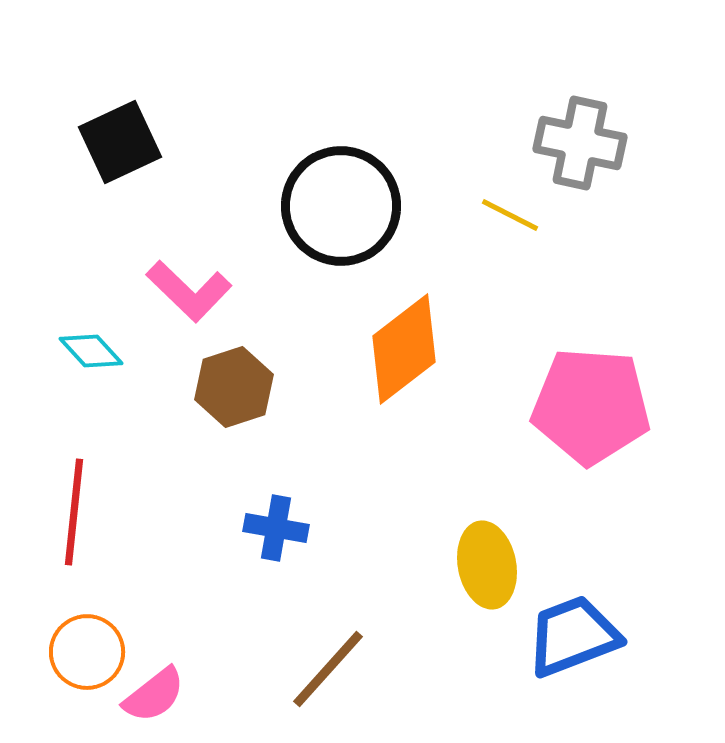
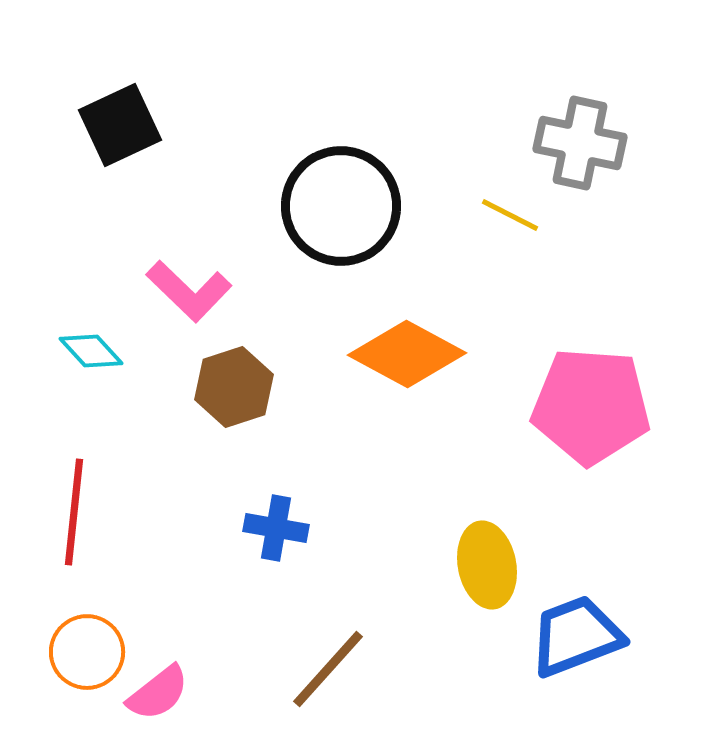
black square: moved 17 px up
orange diamond: moved 3 px right, 5 px down; rotated 66 degrees clockwise
blue trapezoid: moved 3 px right
pink semicircle: moved 4 px right, 2 px up
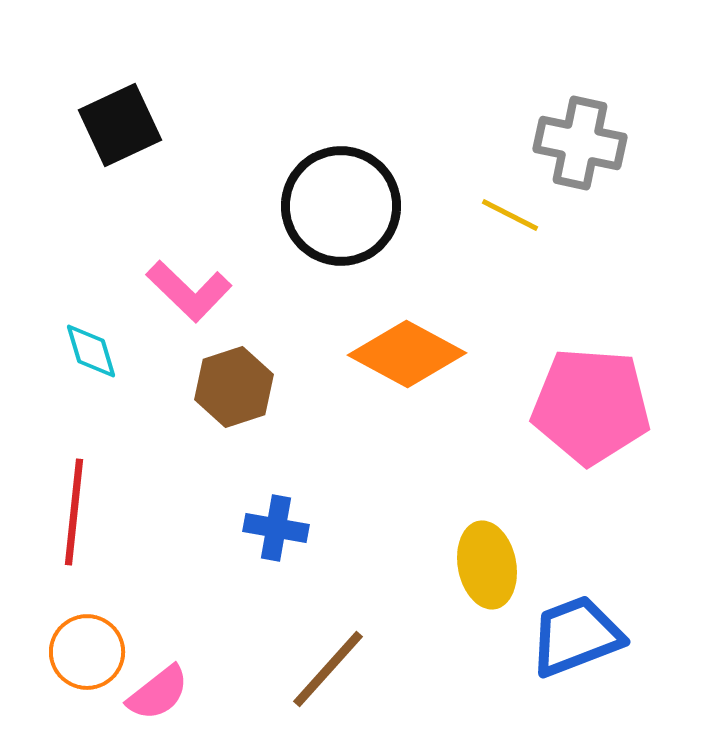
cyan diamond: rotated 26 degrees clockwise
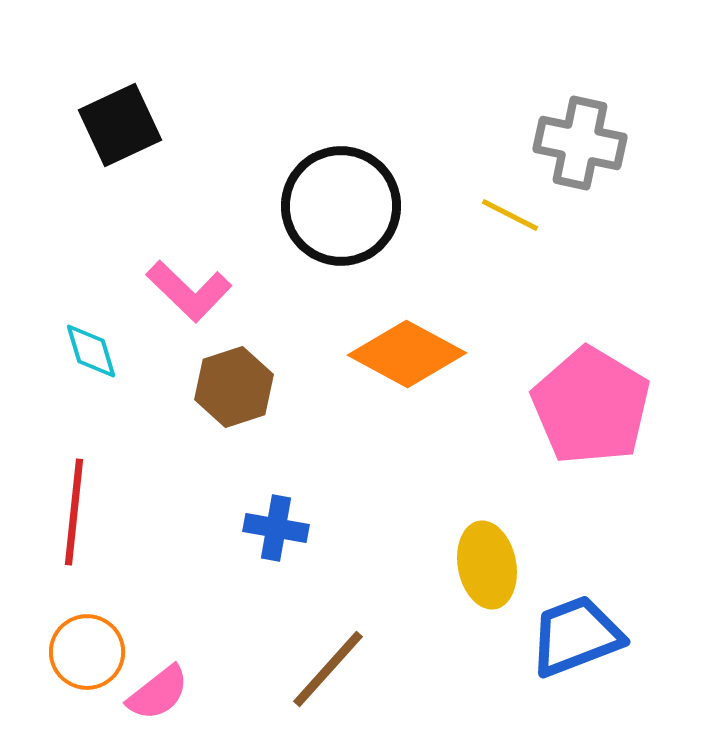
pink pentagon: rotated 27 degrees clockwise
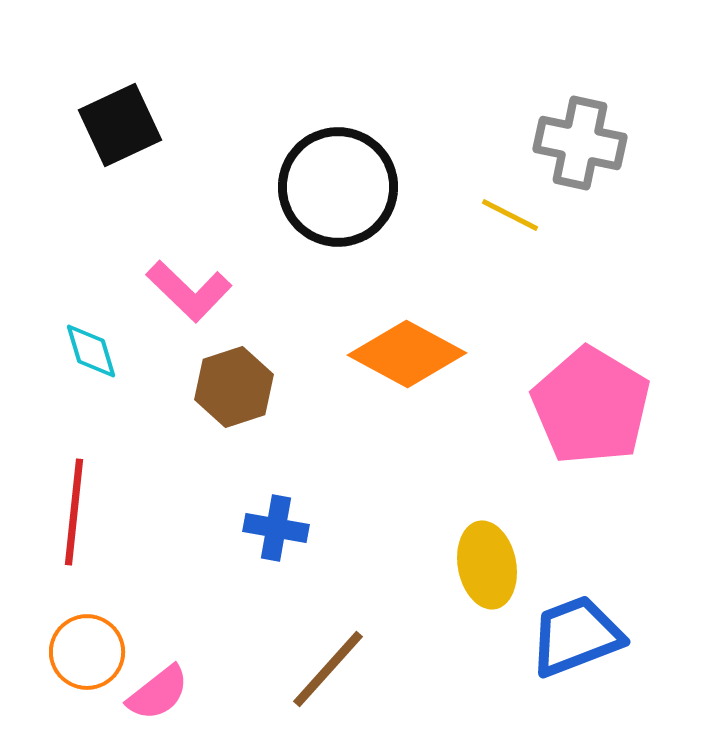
black circle: moved 3 px left, 19 px up
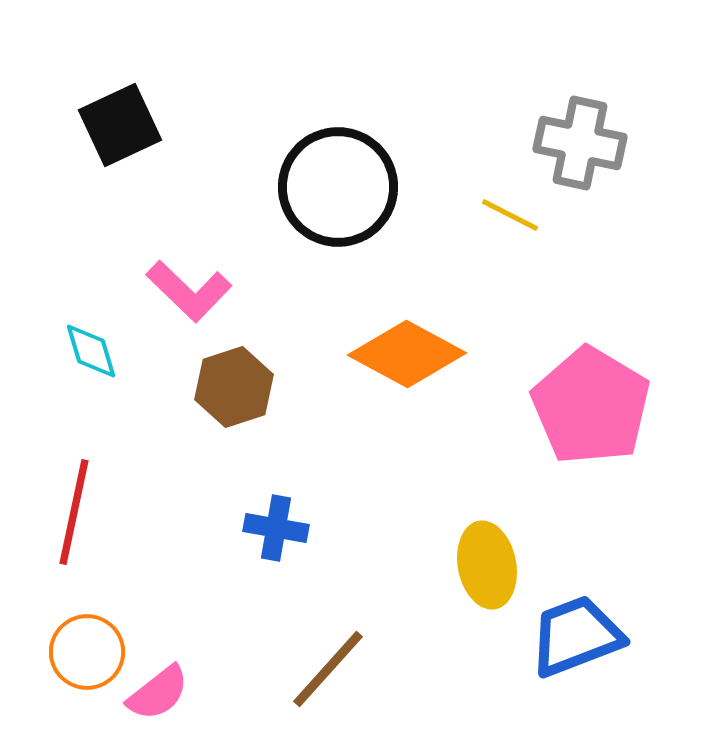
red line: rotated 6 degrees clockwise
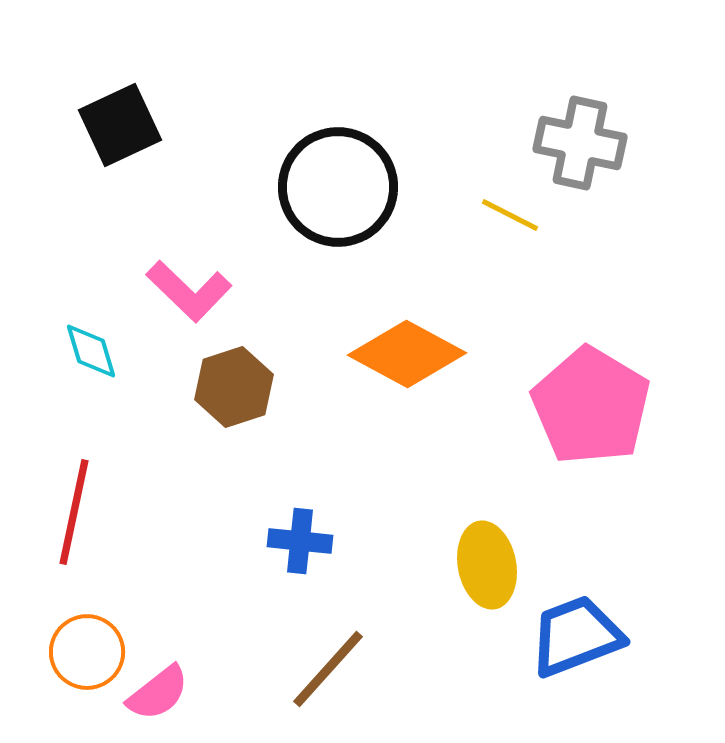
blue cross: moved 24 px right, 13 px down; rotated 4 degrees counterclockwise
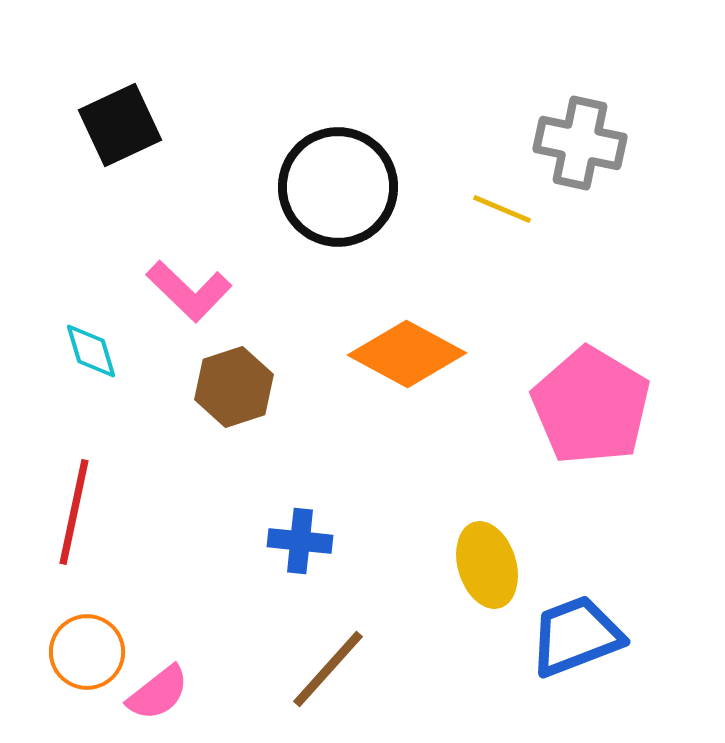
yellow line: moved 8 px left, 6 px up; rotated 4 degrees counterclockwise
yellow ellipse: rotated 6 degrees counterclockwise
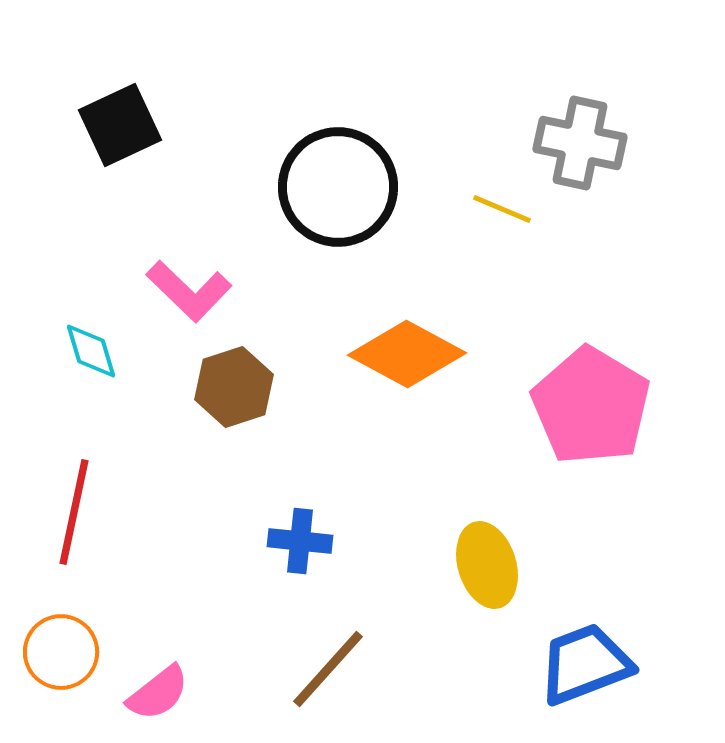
blue trapezoid: moved 9 px right, 28 px down
orange circle: moved 26 px left
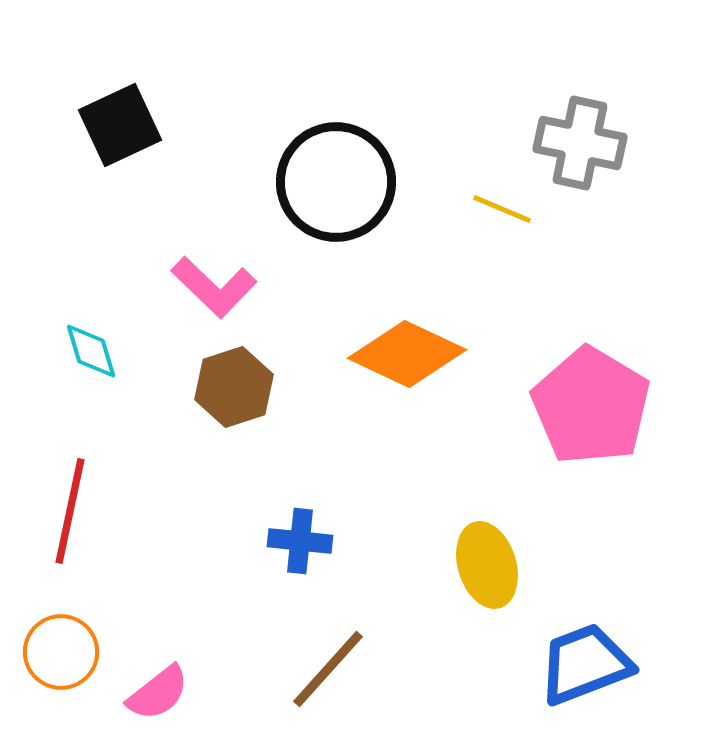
black circle: moved 2 px left, 5 px up
pink L-shape: moved 25 px right, 4 px up
orange diamond: rotated 3 degrees counterclockwise
red line: moved 4 px left, 1 px up
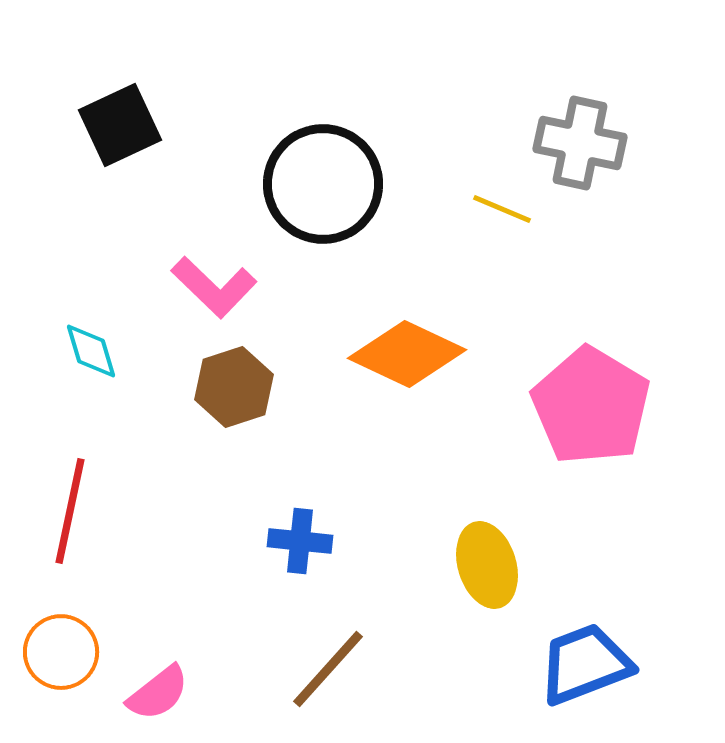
black circle: moved 13 px left, 2 px down
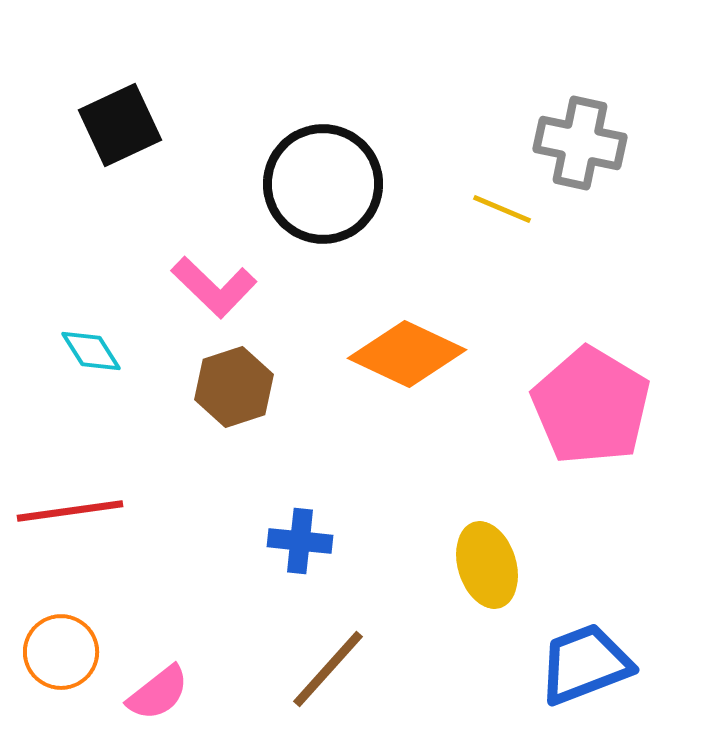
cyan diamond: rotated 16 degrees counterclockwise
red line: rotated 70 degrees clockwise
